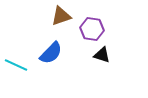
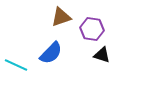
brown triangle: moved 1 px down
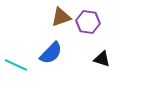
purple hexagon: moved 4 px left, 7 px up
black triangle: moved 4 px down
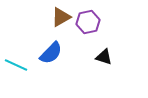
brown triangle: rotated 10 degrees counterclockwise
purple hexagon: rotated 20 degrees counterclockwise
black triangle: moved 2 px right, 2 px up
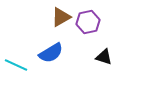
blue semicircle: rotated 15 degrees clockwise
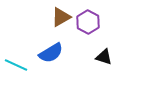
purple hexagon: rotated 20 degrees counterclockwise
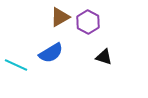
brown triangle: moved 1 px left
